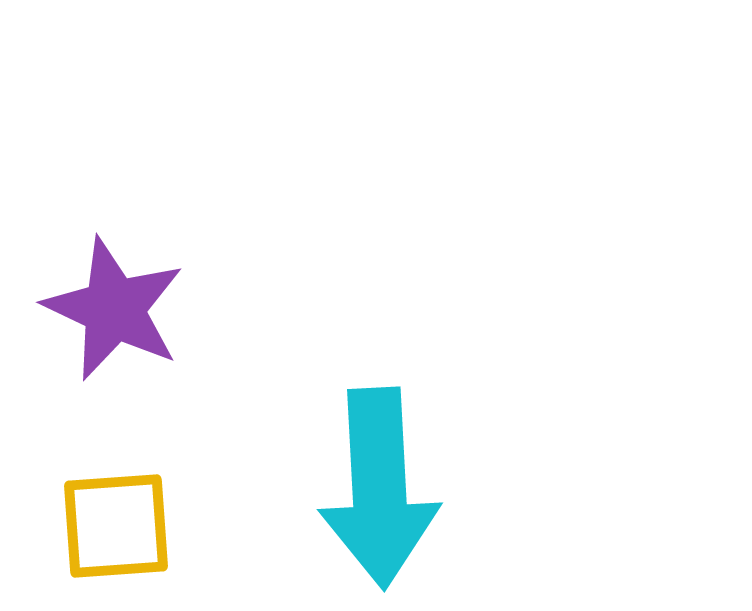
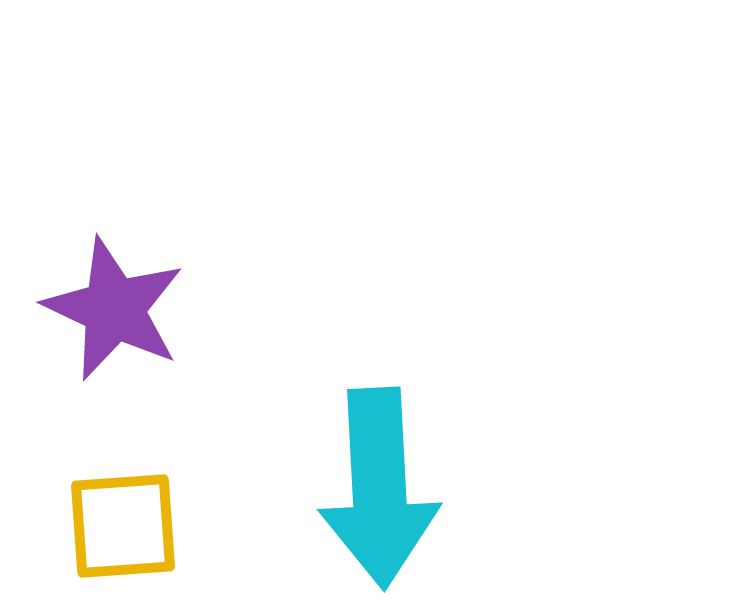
yellow square: moved 7 px right
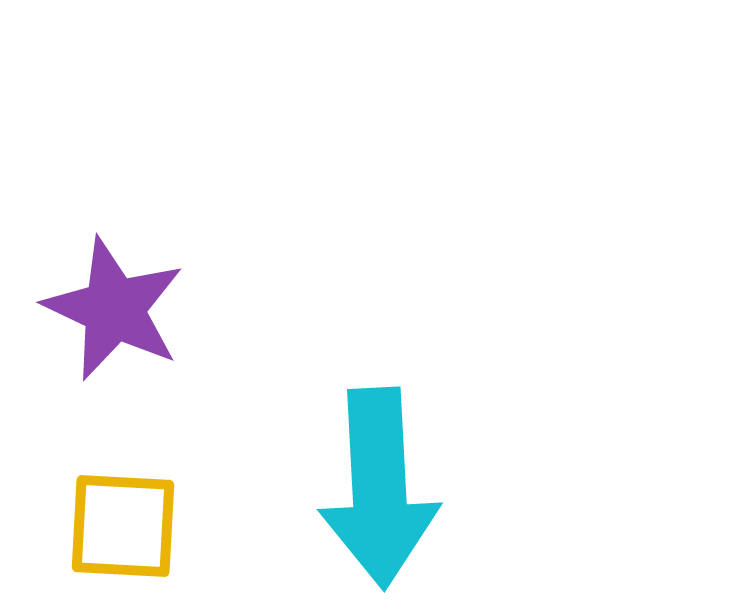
yellow square: rotated 7 degrees clockwise
